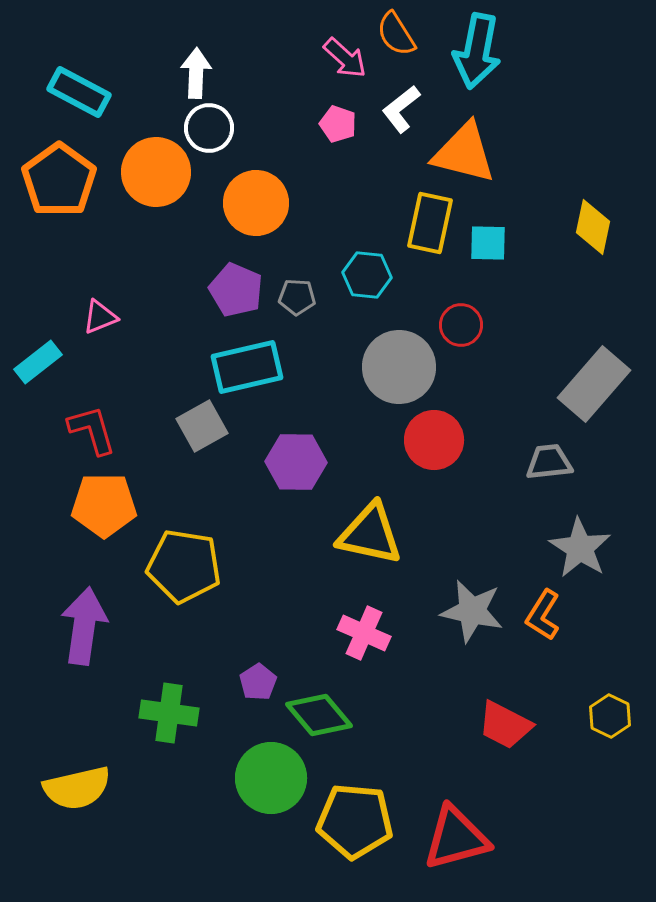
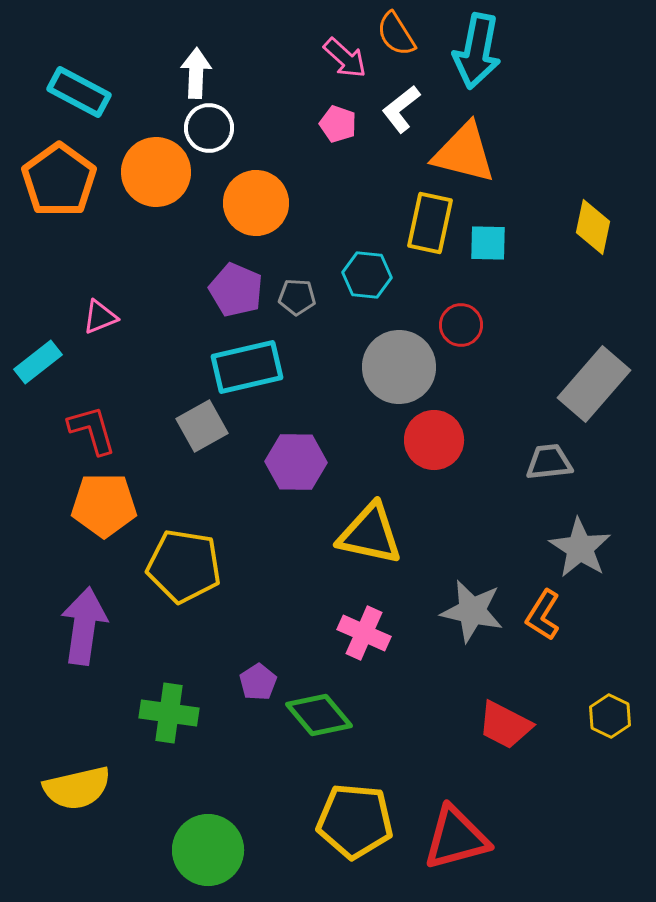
green circle at (271, 778): moved 63 px left, 72 px down
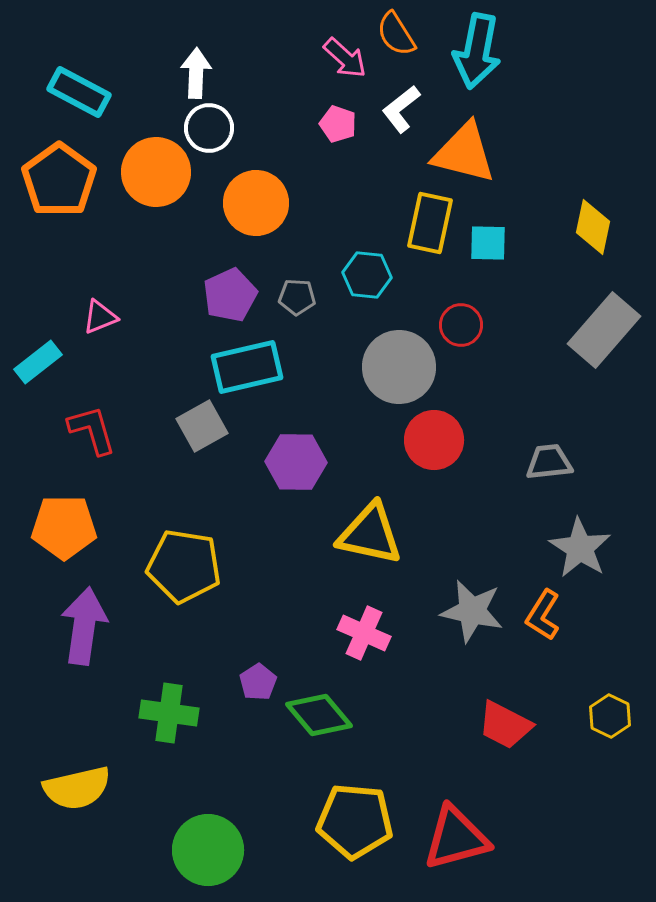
purple pentagon at (236, 290): moved 6 px left, 5 px down; rotated 24 degrees clockwise
gray rectangle at (594, 384): moved 10 px right, 54 px up
orange pentagon at (104, 505): moved 40 px left, 22 px down
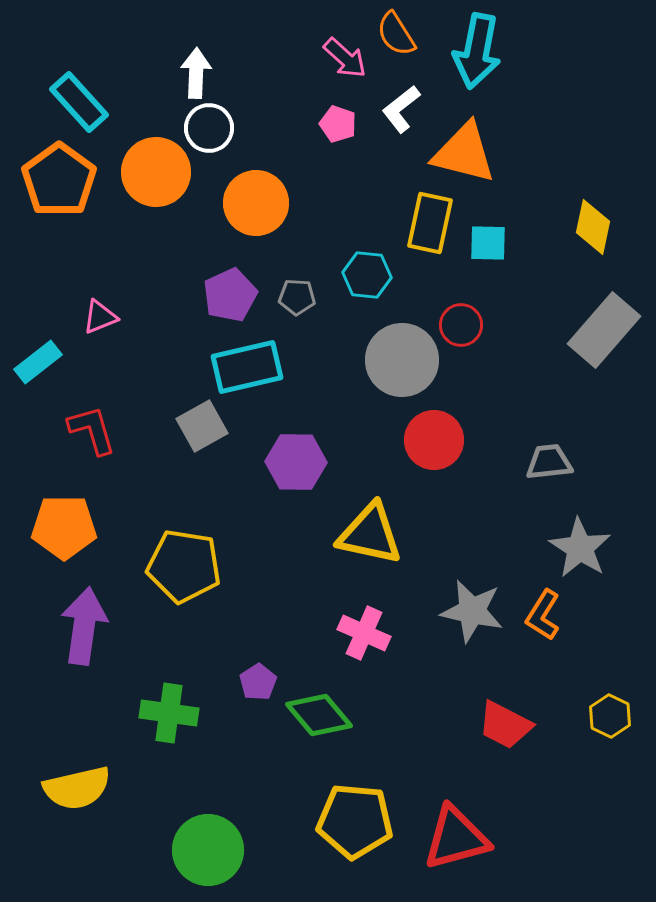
cyan rectangle at (79, 92): moved 10 px down; rotated 20 degrees clockwise
gray circle at (399, 367): moved 3 px right, 7 px up
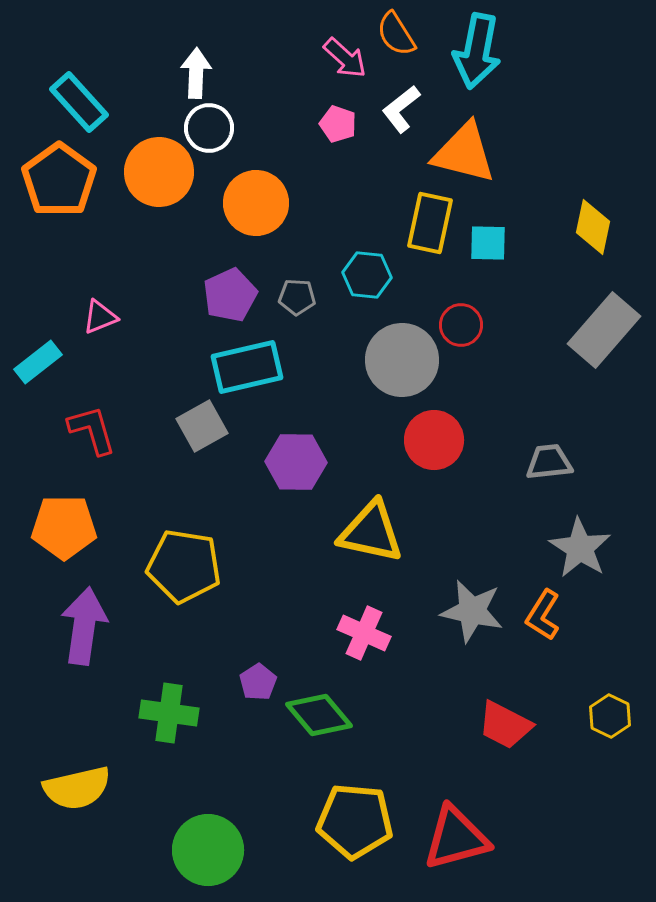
orange circle at (156, 172): moved 3 px right
yellow triangle at (370, 534): moved 1 px right, 2 px up
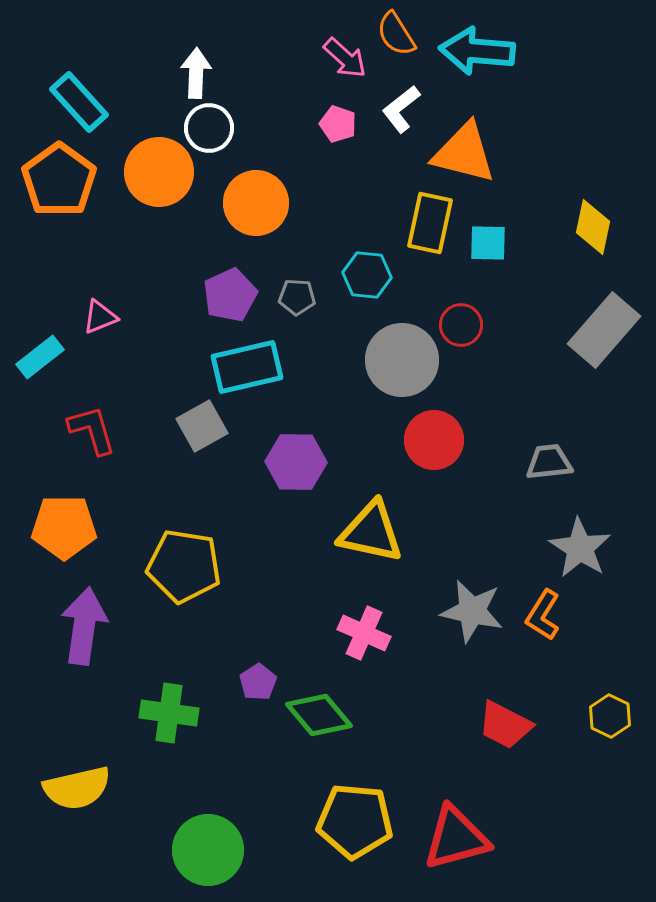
cyan arrow at (477, 51): rotated 84 degrees clockwise
cyan rectangle at (38, 362): moved 2 px right, 5 px up
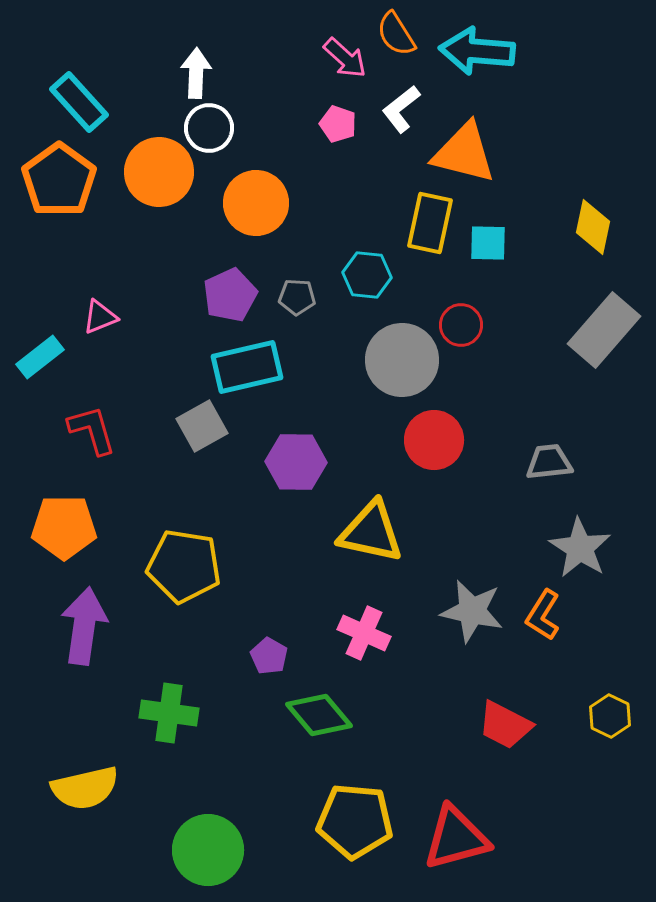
purple pentagon at (258, 682): moved 11 px right, 26 px up; rotated 9 degrees counterclockwise
yellow semicircle at (77, 788): moved 8 px right
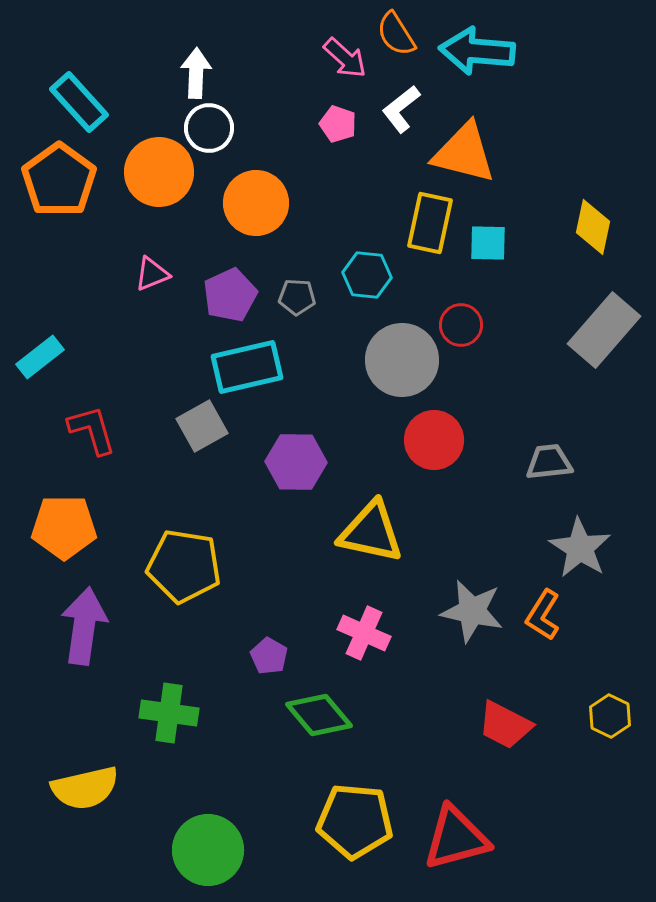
pink triangle at (100, 317): moved 52 px right, 43 px up
